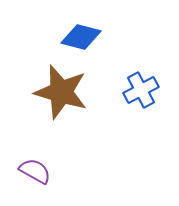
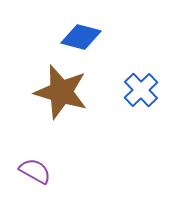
blue cross: rotated 16 degrees counterclockwise
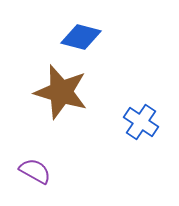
blue cross: moved 32 px down; rotated 12 degrees counterclockwise
